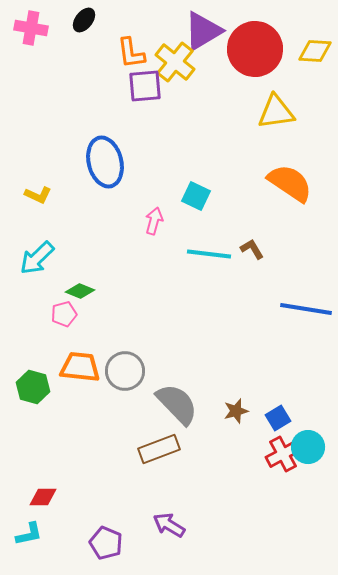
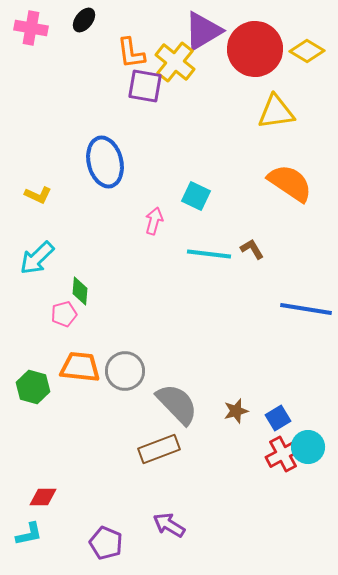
yellow diamond: moved 8 px left; rotated 28 degrees clockwise
purple square: rotated 15 degrees clockwise
green diamond: rotated 72 degrees clockwise
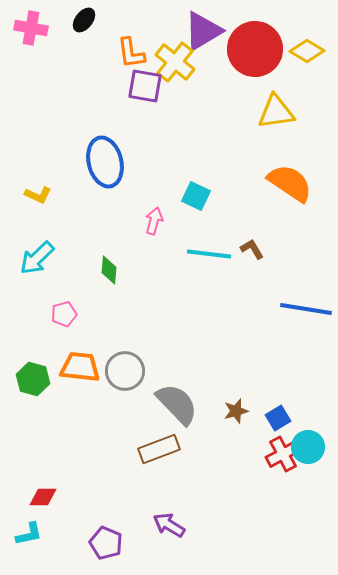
green diamond: moved 29 px right, 21 px up
green hexagon: moved 8 px up
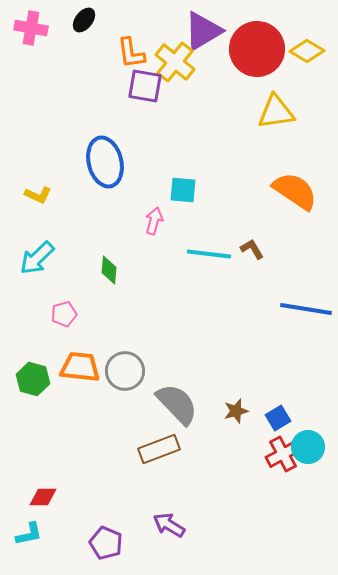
red circle: moved 2 px right
orange semicircle: moved 5 px right, 8 px down
cyan square: moved 13 px left, 6 px up; rotated 20 degrees counterclockwise
